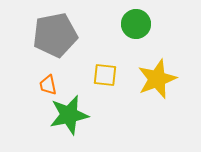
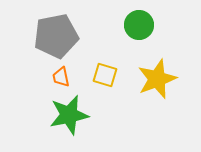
green circle: moved 3 px right, 1 px down
gray pentagon: moved 1 px right, 1 px down
yellow square: rotated 10 degrees clockwise
orange trapezoid: moved 13 px right, 8 px up
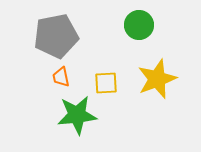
yellow square: moved 1 px right, 8 px down; rotated 20 degrees counterclockwise
green star: moved 8 px right; rotated 6 degrees clockwise
